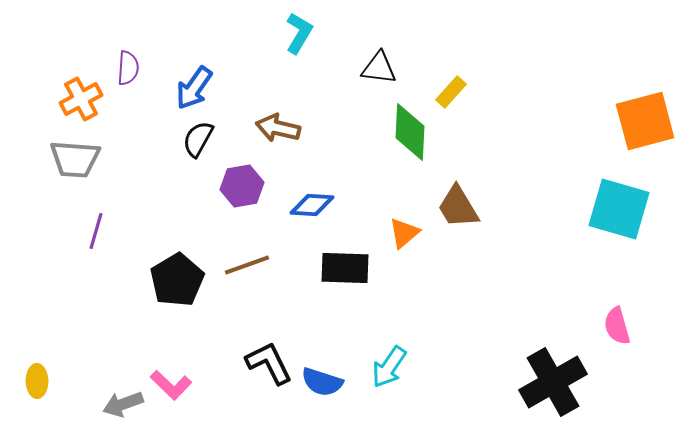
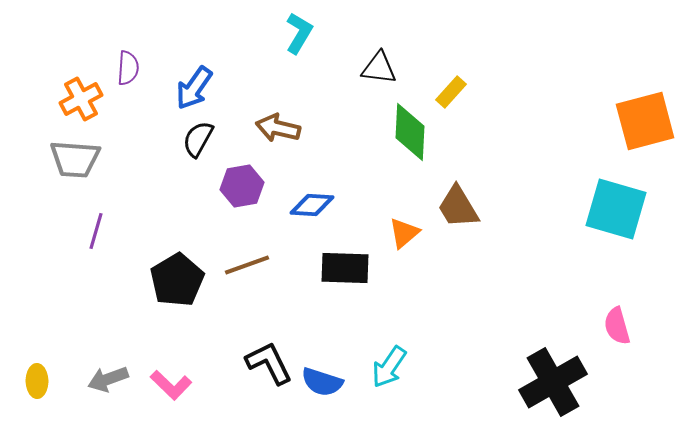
cyan square: moved 3 px left
gray arrow: moved 15 px left, 25 px up
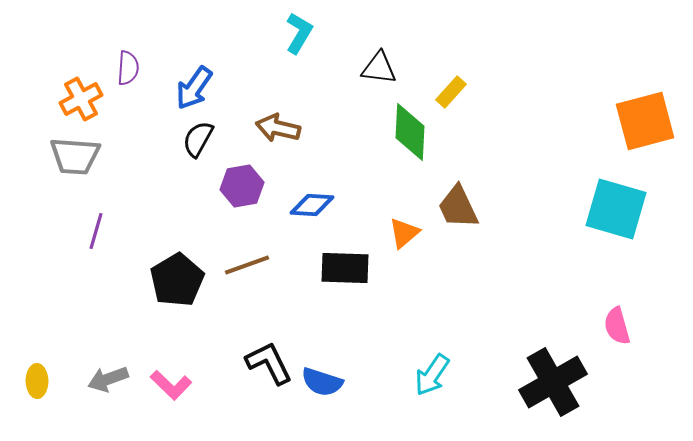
gray trapezoid: moved 3 px up
brown trapezoid: rotated 6 degrees clockwise
cyan arrow: moved 43 px right, 8 px down
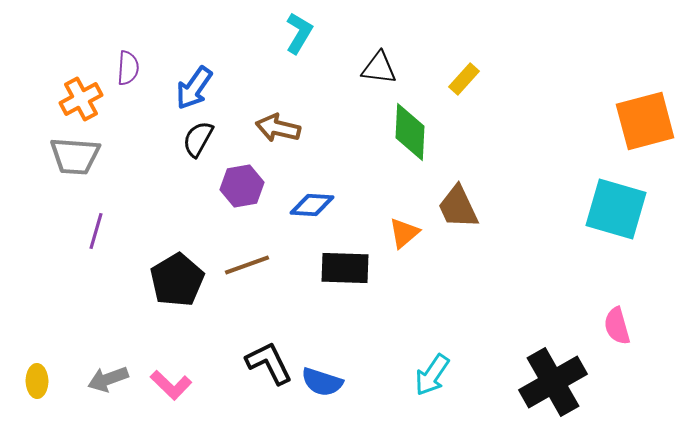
yellow rectangle: moved 13 px right, 13 px up
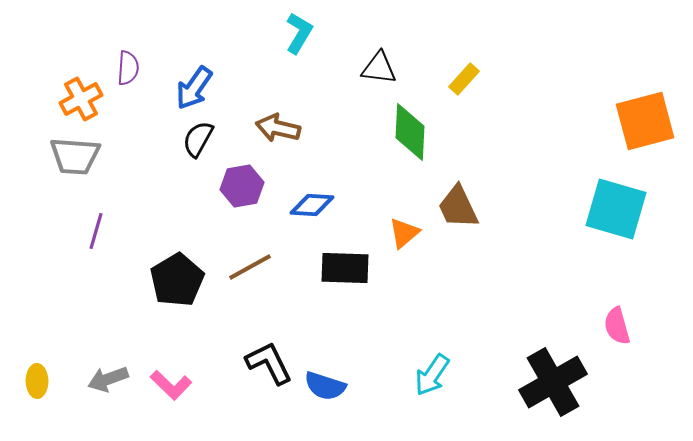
brown line: moved 3 px right, 2 px down; rotated 9 degrees counterclockwise
blue semicircle: moved 3 px right, 4 px down
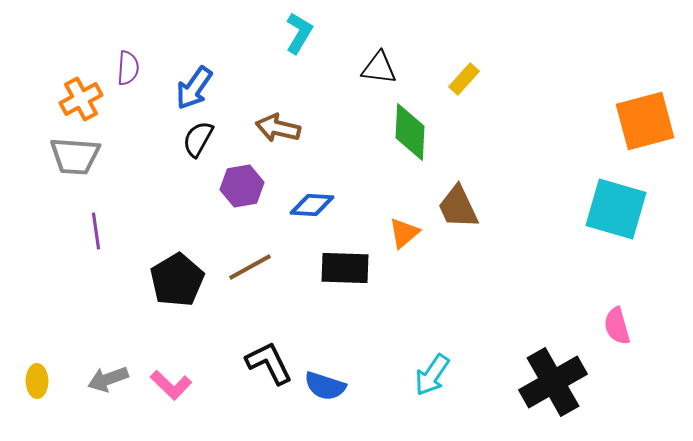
purple line: rotated 24 degrees counterclockwise
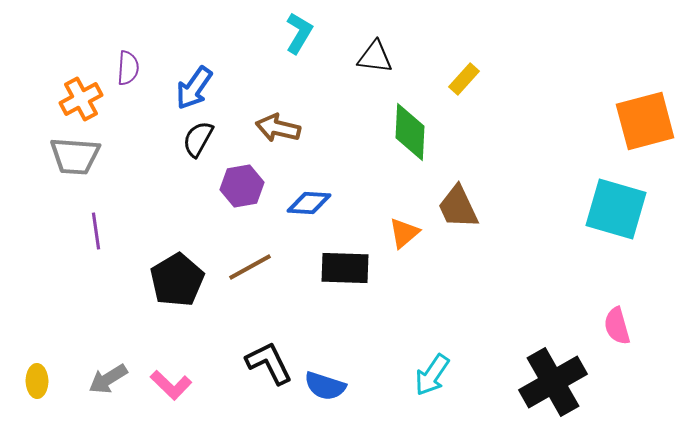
black triangle: moved 4 px left, 11 px up
blue diamond: moved 3 px left, 2 px up
gray arrow: rotated 12 degrees counterclockwise
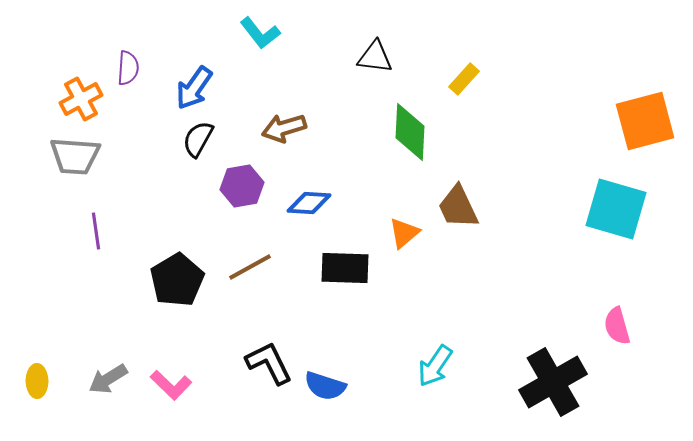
cyan L-shape: moved 39 px left; rotated 111 degrees clockwise
brown arrow: moved 6 px right; rotated 30 degrees counterclockwise
cyan arrow: moved 3 px right, 9 px up
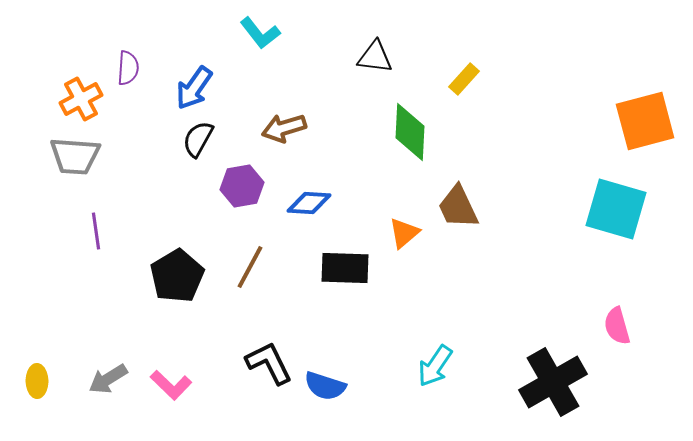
brown line: rotated 33 degrees counterclockwise
black pentagon: moved 4 px up
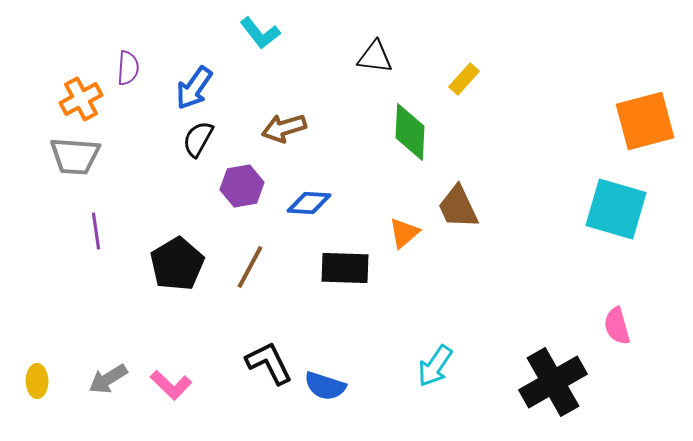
black pentagon: moved 12 px up
